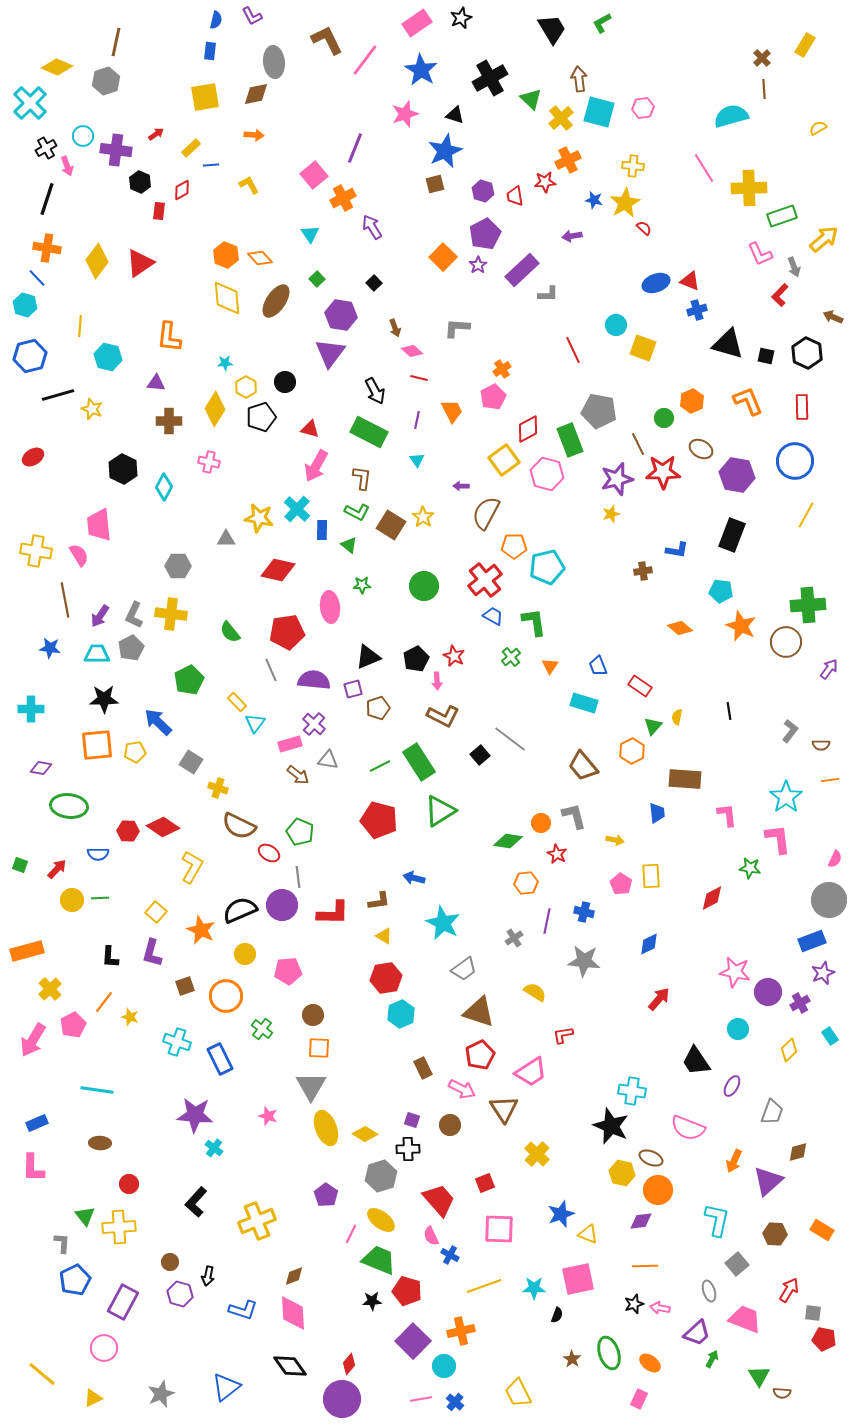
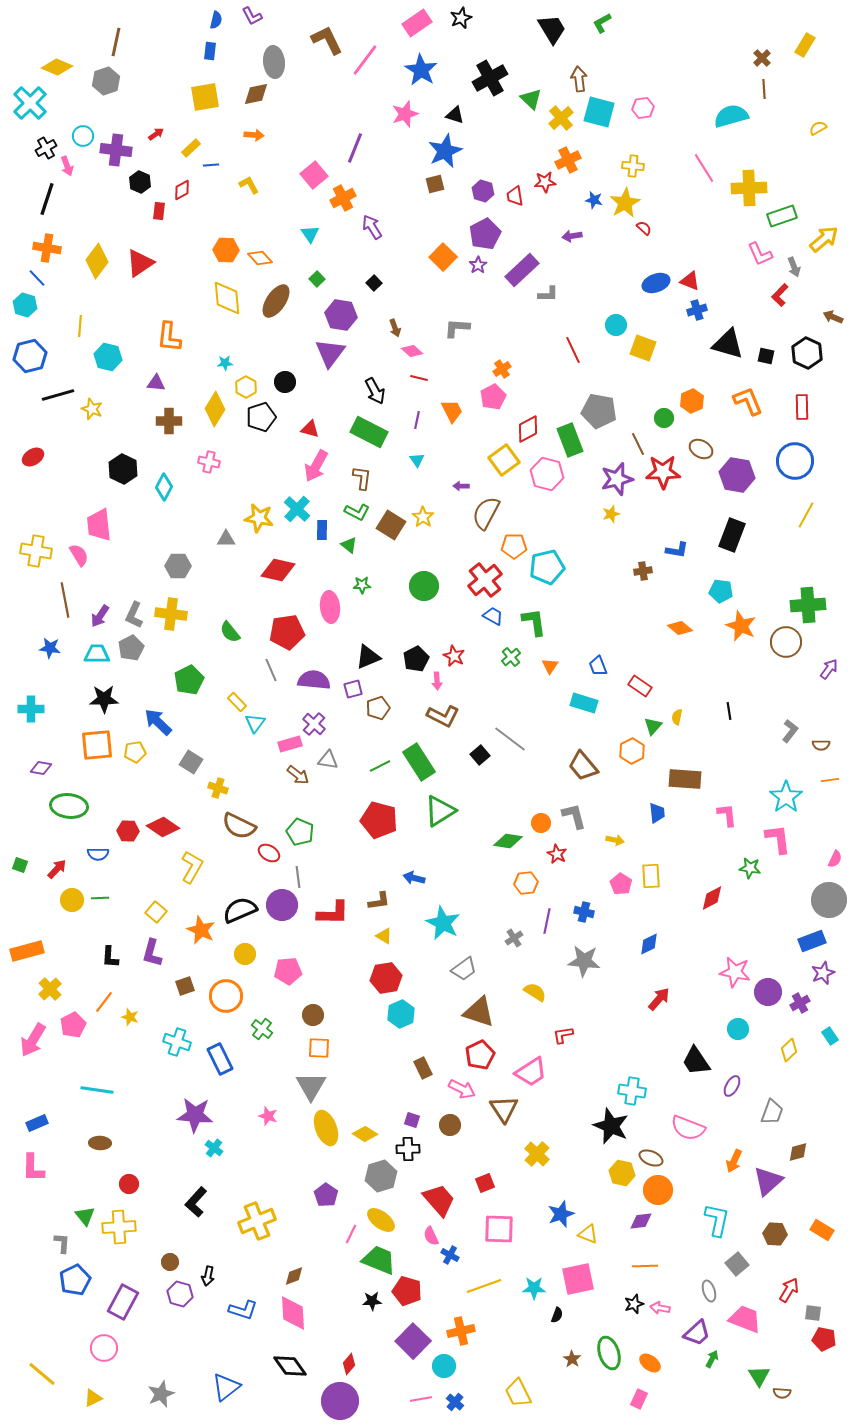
orange hexagon at (226, 255): moved 5 px up; rotated 20 degrees counterclockwise
purple circle at (342, 1399): moved 2 px left, 2 px down
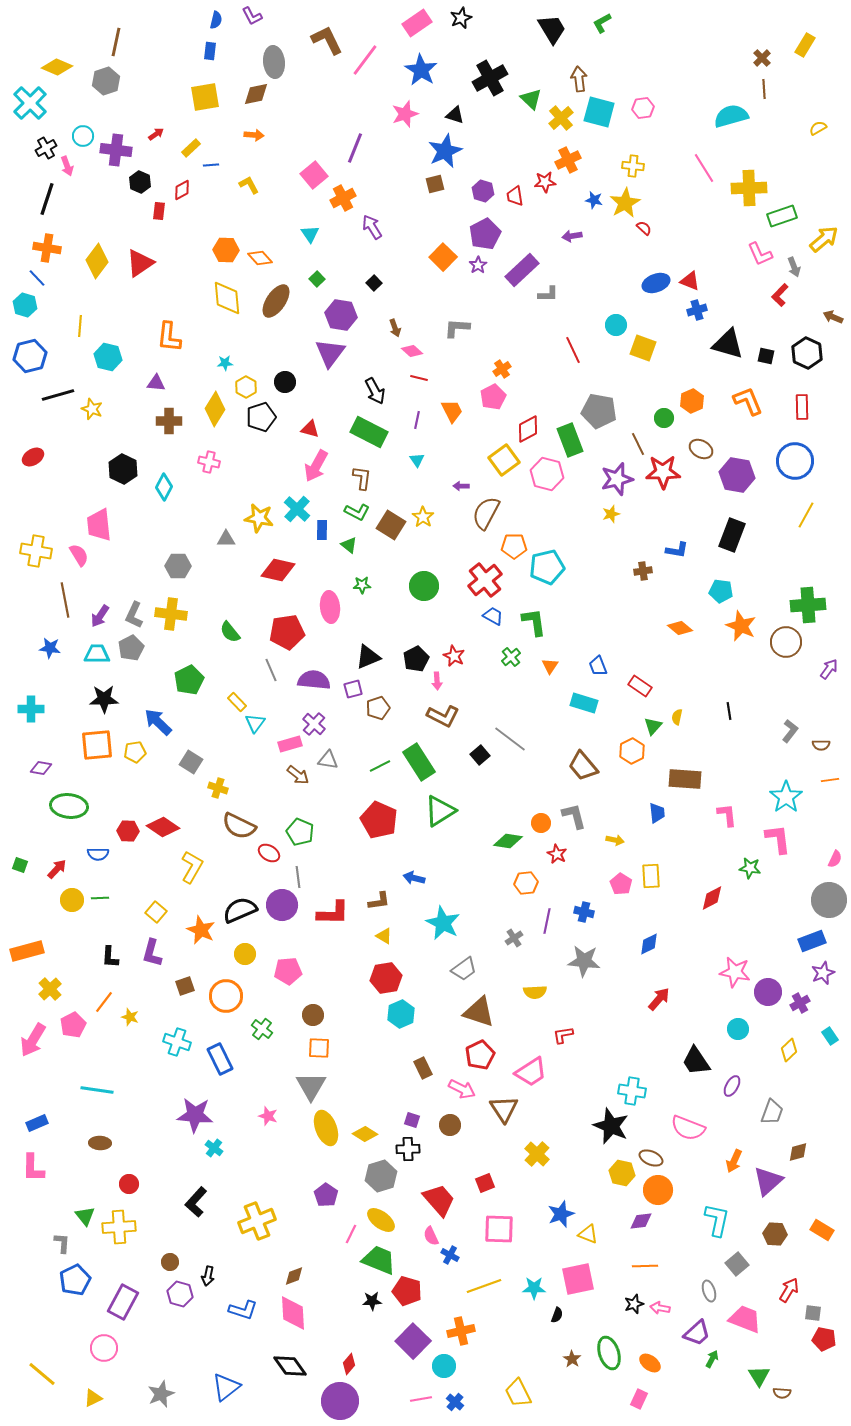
red pentagon at (379, 820): rotated 9 degrees clockwise
yellow semicircle at (535, 992): rotated 145 degrees clockwise
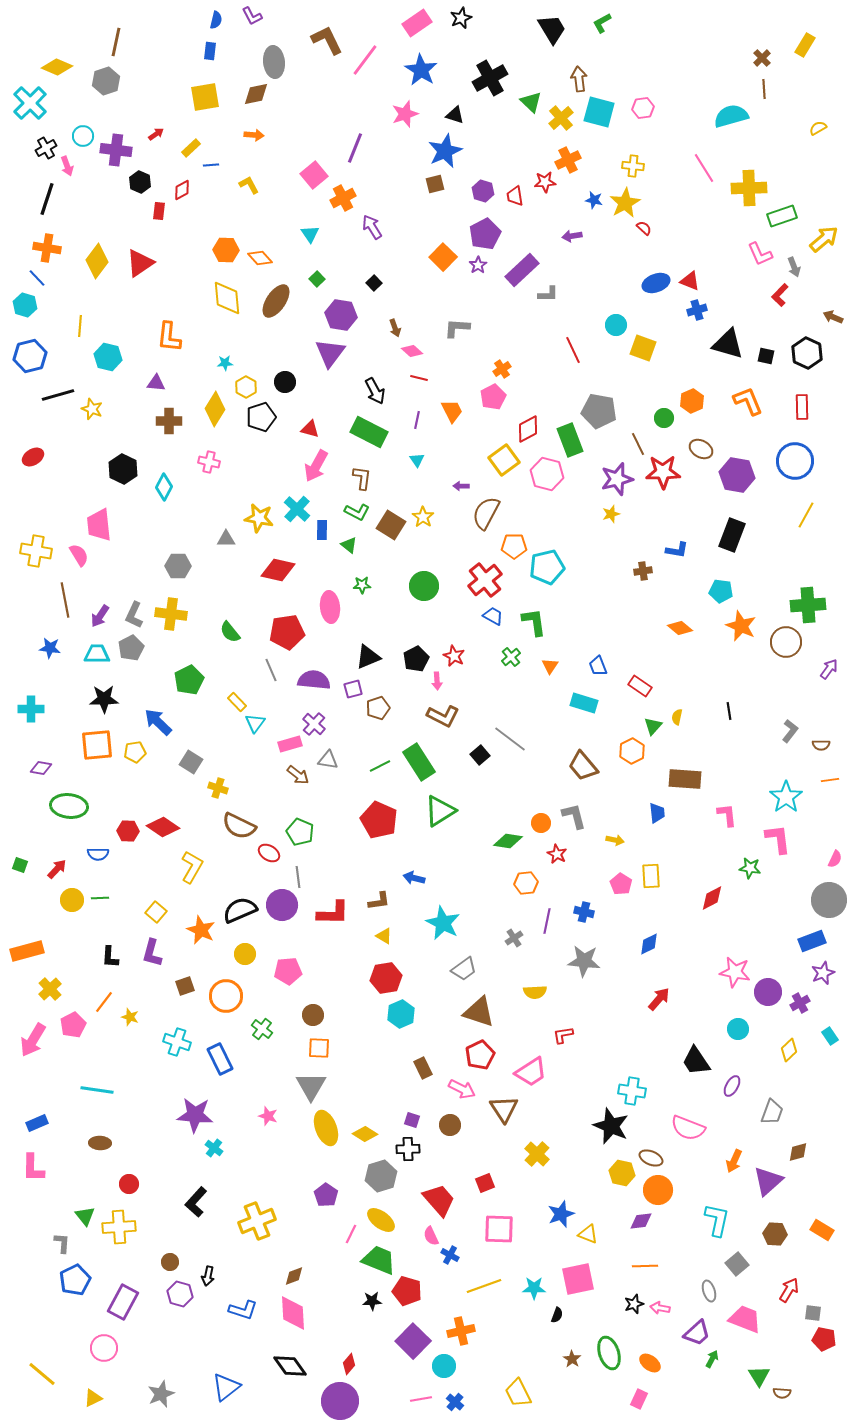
green triangle at (531, 99): moved 3 px down
